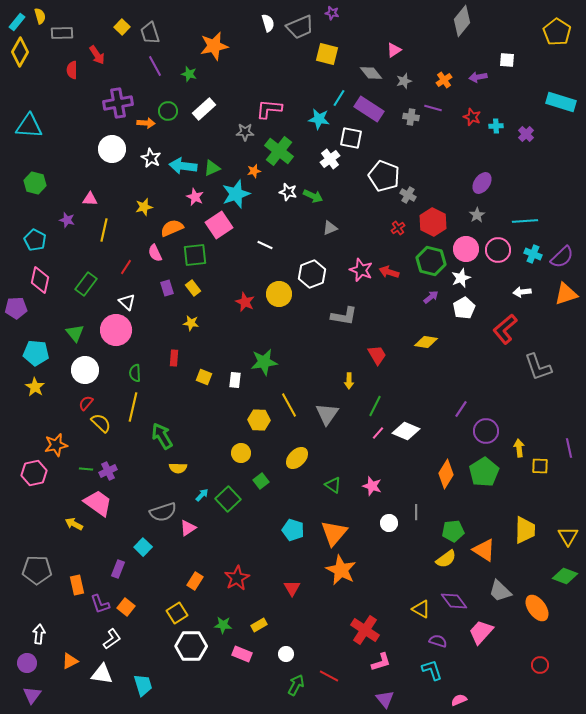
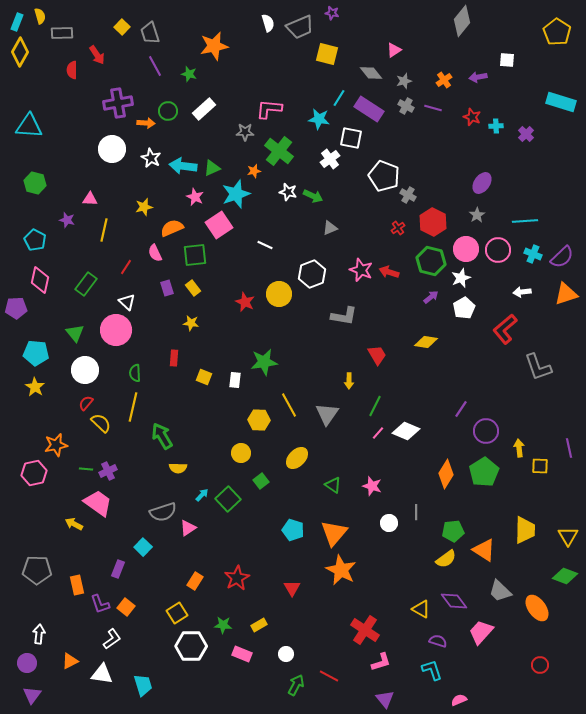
cyan rectangle at (17, 22): rotated 18 degrees counterclockwise
gray cross at (411, 117): moved 5 px left, 11 px up; rotated 21 degrees clockwise
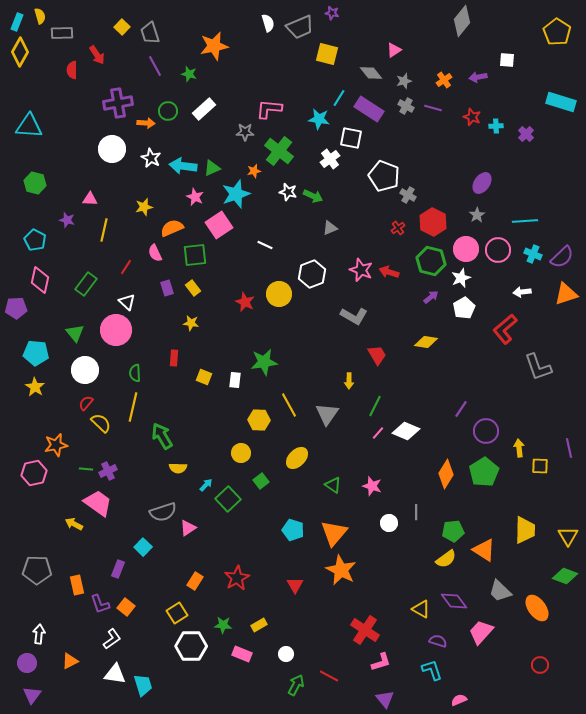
gray L-shape at (344, 316): moved 10 px right; rotated 20 degrees clockwise
cyan arrow at (202, 495): moved 4 px right, 10 px up
red triangle at (292, 588): moved 3 px right, 3 px up
white triangle at (102, 674): moved 13 px right
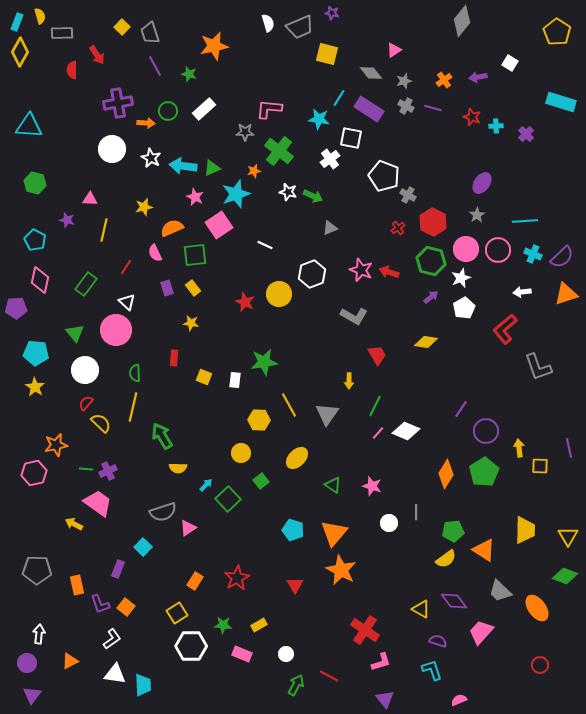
white square at (507, 60): moved 3 px right, 3 px down; rotated 28 degrees clockwise
cyan trapezoid at (143, 685): rotated 15 degrees clockwise
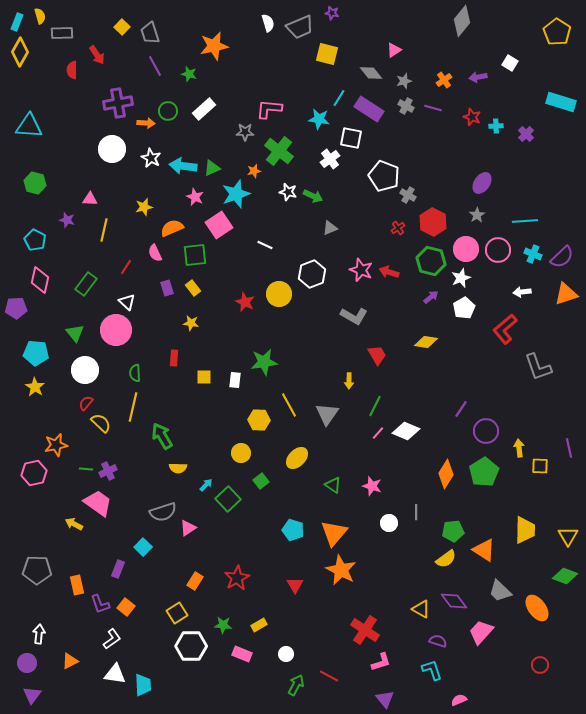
yellow square at (204, 377): rotated 21 degrees counterclockwise
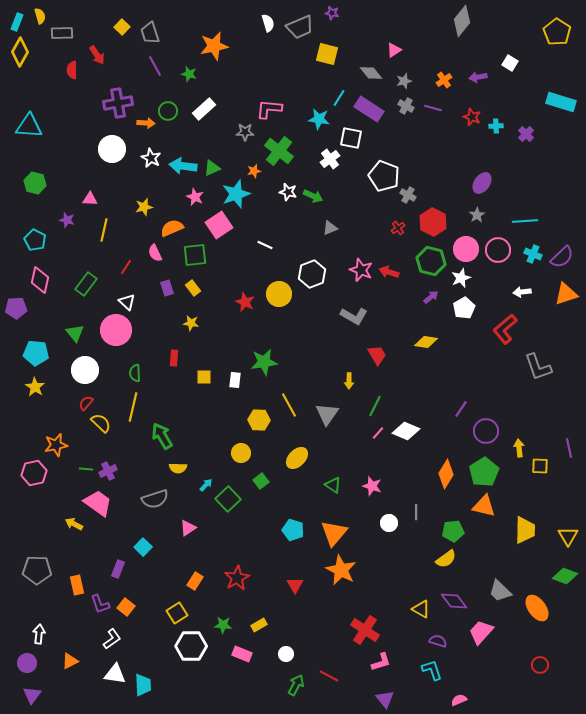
gray semicircle at (163, 512): moved 8 px left, 13 px up
orange triangle at (484, 550): moved 44 px up; rotated 20 degrees counterclockwise
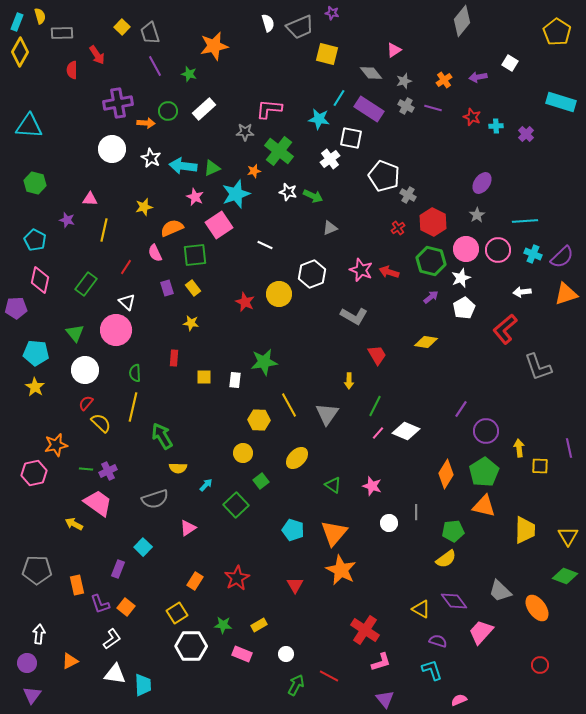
yellow circle at (241, 453): moved 2 px right
green square at (228, 499): moved 8 px right, 6 px down
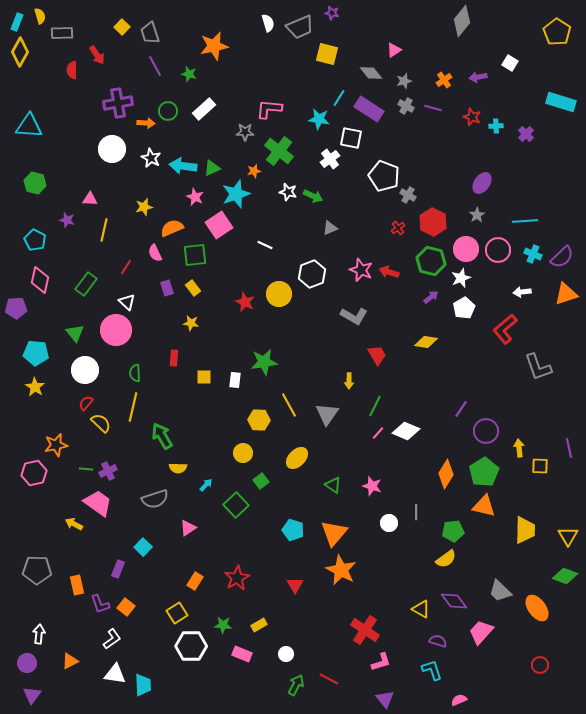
red line at (329, 676): moved 3 px down
